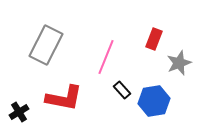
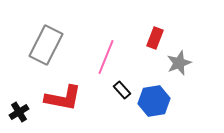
red rectangle: moved 1 px right, 1 px up
red L-shape: moved 1 px left
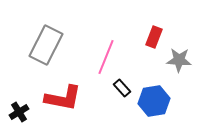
red rectangle: moved 1 px left, 1 px up
gray star: moved 3 px up; rotated 25 degrees clockwise
black rectangle: moved 2 px up
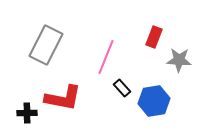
black cross: moved 8 px right, 1 px down; rotated 30 degrees clockwise
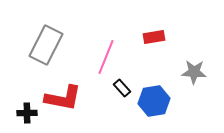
red rectangle: rotated 60 degrees clockwise
gray star: moved 15 px right, 12 px down
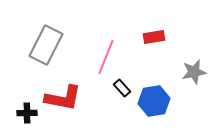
gray star: rotated 15 degrees counterclockwise
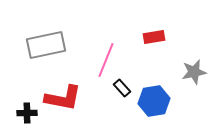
gray rectangle: rotated 51 degrees clockwise
pink line: moved 3 px down
